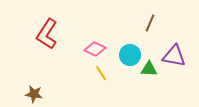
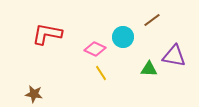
brown line: moved 2 px right, 3 px up; rotated 30 degrees clockwise
red L-shape: rotated 68 degrees clockwise
cyan circle: moved 7 px left, 18 px up
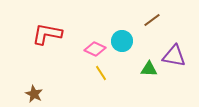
cyan circle: moved 1 px left, 4 px down
brown star: rotated 18 degrees clockwise
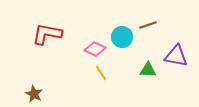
brown line: moved 4 px left, 5 px down; rotated 18 degrees clockwise
cyan circle: moved 4 px up
purple triangle: moved 2 px right
green triangle: moved 1 px left, 1 px down
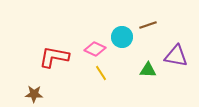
red L-shape: moved 7 px right, 23 px down
brown star: rotated 24 degrees counterclockwise
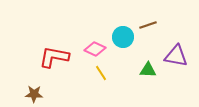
cyan circle: moved 1 px right
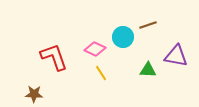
red L-shape: rotated 60 degrees clockwise
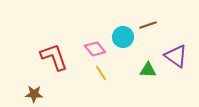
pink diamond: rotated 25 degrees clockwise
purple triangle: rotated 25 degrees clockwise
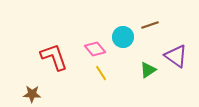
brown line: moved 2 px right
green triangle: rotated 36 degrees counterclockwise
brown star: moved 2 px left
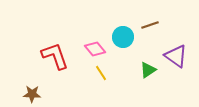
red L-shape: moved 1 px right, 1 px up
